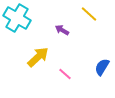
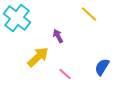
cyan cross: rotated 8 degrees clockwise
purple arrow: moved 4 px left, 6 px down; rotated 32 degrees clockwise
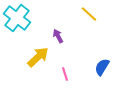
pink line: rotated 32 degrees clockwise
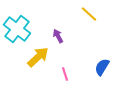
cyan cross: moved 11 px down
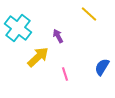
cyan cross: moved 1 px right, 1 px up
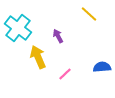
yellow arrow: rotated 70 degrees counterclockwise
blue semicircle: rotated 54 degrees clockwise
pink line: rotated 64 degrees clockwise
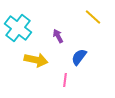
yellow line: moved 4 px right, 3 px down
yellow arrow: moved 2 px left, 3 px down; rotated 125 degrees clockwise
blue semicircle: moved 23 px left, 10 px up; rotated 48 degrees counterclockwise
pink line: moved 6 px down; rotated 40 degrees counterclockwise
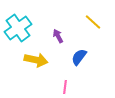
yellow line: moved 5 px down
cyan cross: rotated 16 degrees clockwise
pink line: moved 7 px down
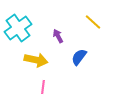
pink line: moved 22 px left
